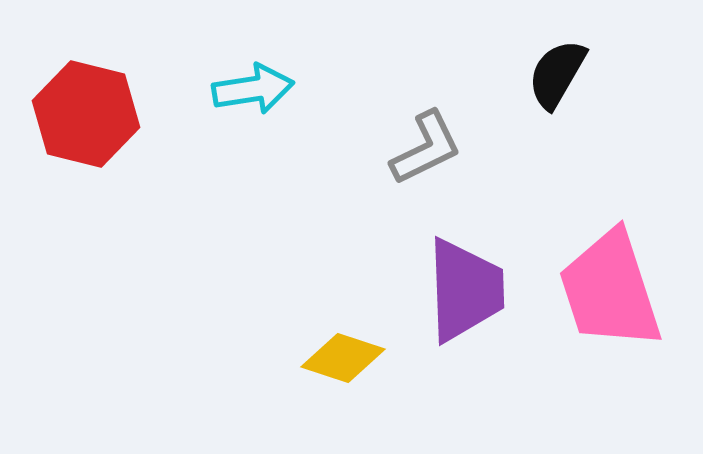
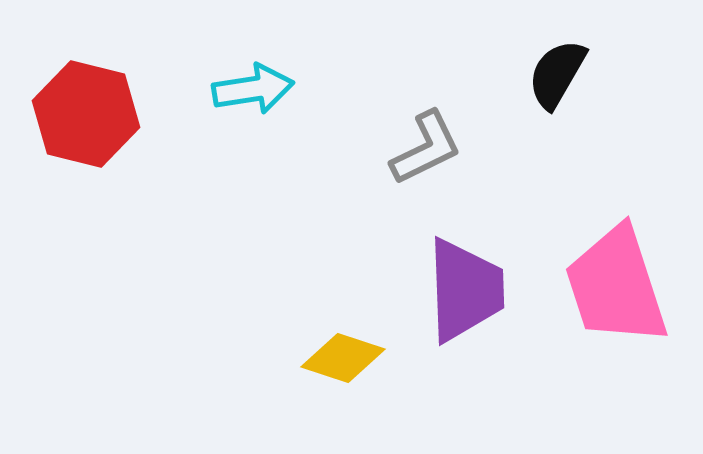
pink trapezoid: moved 6 px right, 4 px up
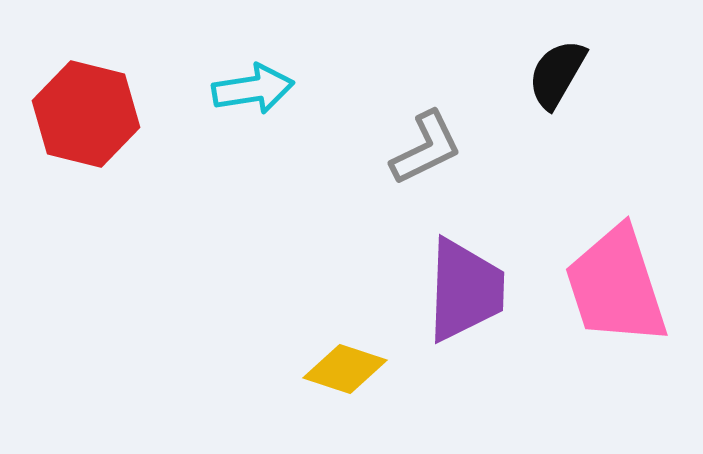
purple trapezoid: rotated 4 degrees clockwise
yellow diamond: moved 2 px right, 11 px down
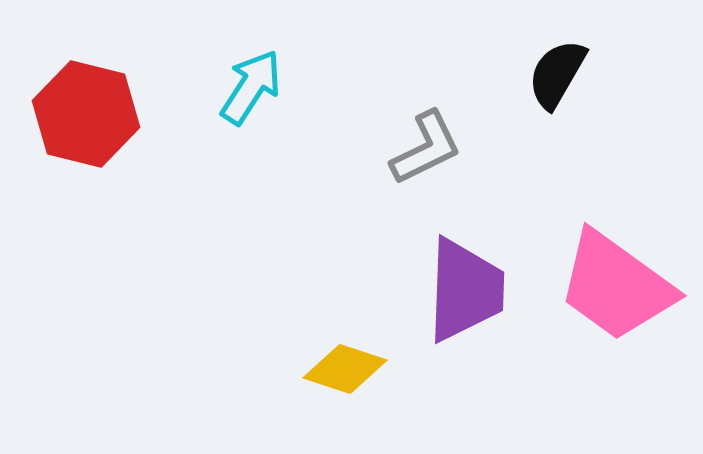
cyan arrow: moved 2 px left, 2 px up; rotated 48 degrees counterclockwise
pink trapezoid: rotated 36 degrees counterclockwise
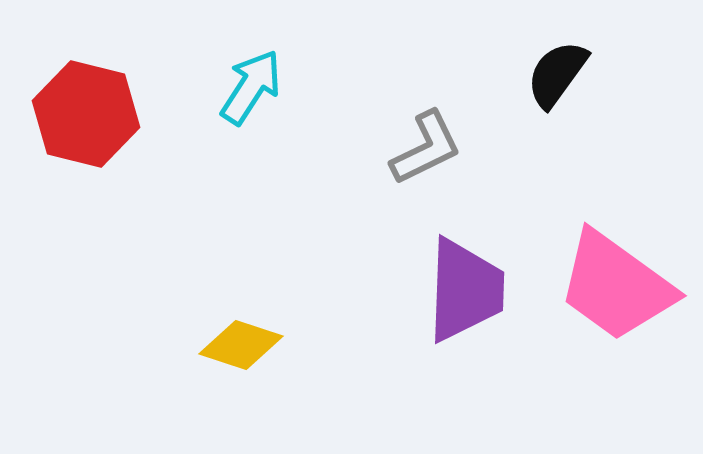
black semicircle: rotated 6 degrees clockwise
yellow diamond: moved 104 px left, 24 px up
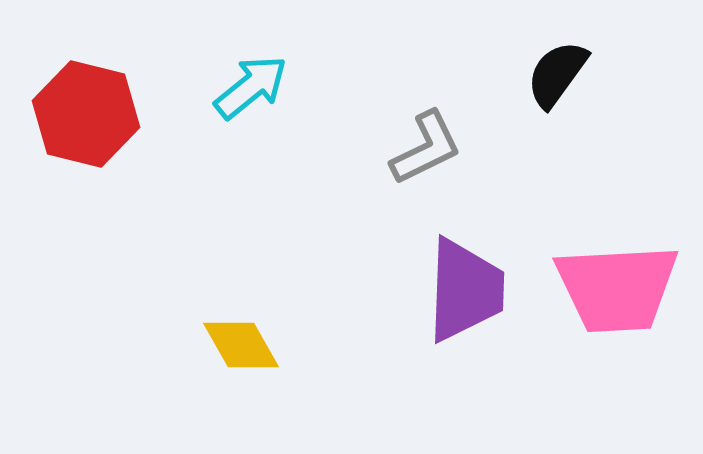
cyan arrow: rotated 18 degrees clockwise
pink trapezoid: moved 1 px right, 2 px down; rotated 39 degrees counterclockwise
yellow diamond: rotated 42 degrees clockwise
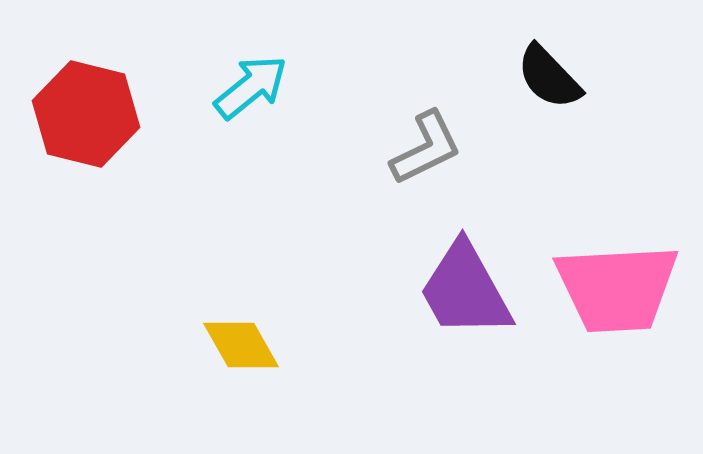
black semicircle: moved 8 px left, 3 px down; rotated 80 degrees counterclockwise
purple trapezoid: rotated 149 degrees clockwise
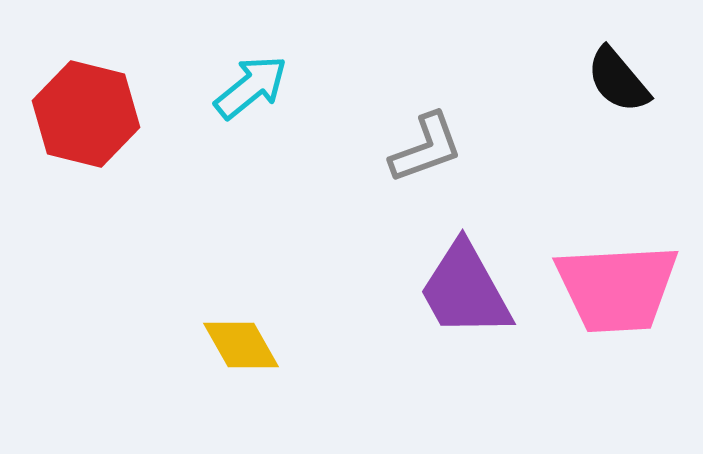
black semicircle: moved 69 px right, 3 px down; rotated 4 degrees clockwise
gray L-shape: rotated 6 degrees clockwise
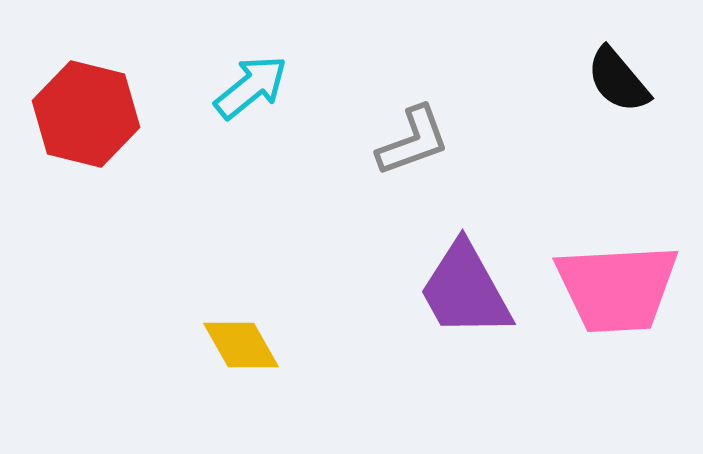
gray L-shape: moved 13 px left, 7 px up
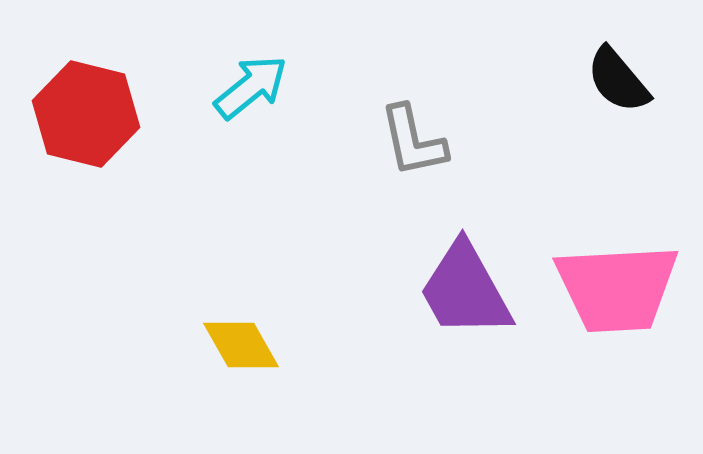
gray L-shape: rotated 98 degrees clockwise
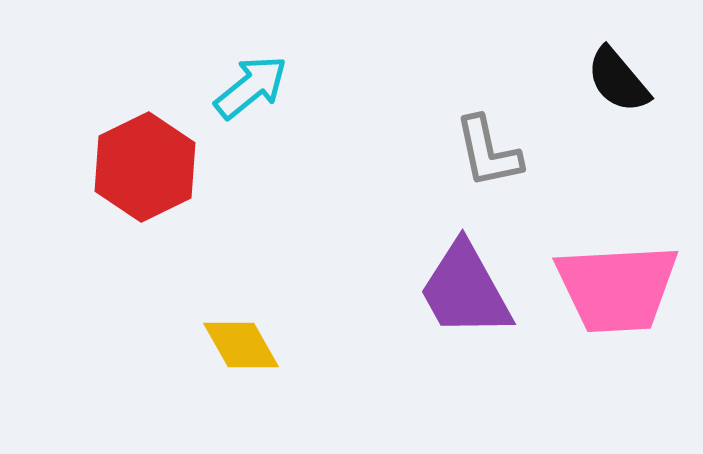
red hexagon: moved 59 px right, 53 px down; rotated 20 degrees clockwise
gray L-shape: moved 75 px right, 11 px down
